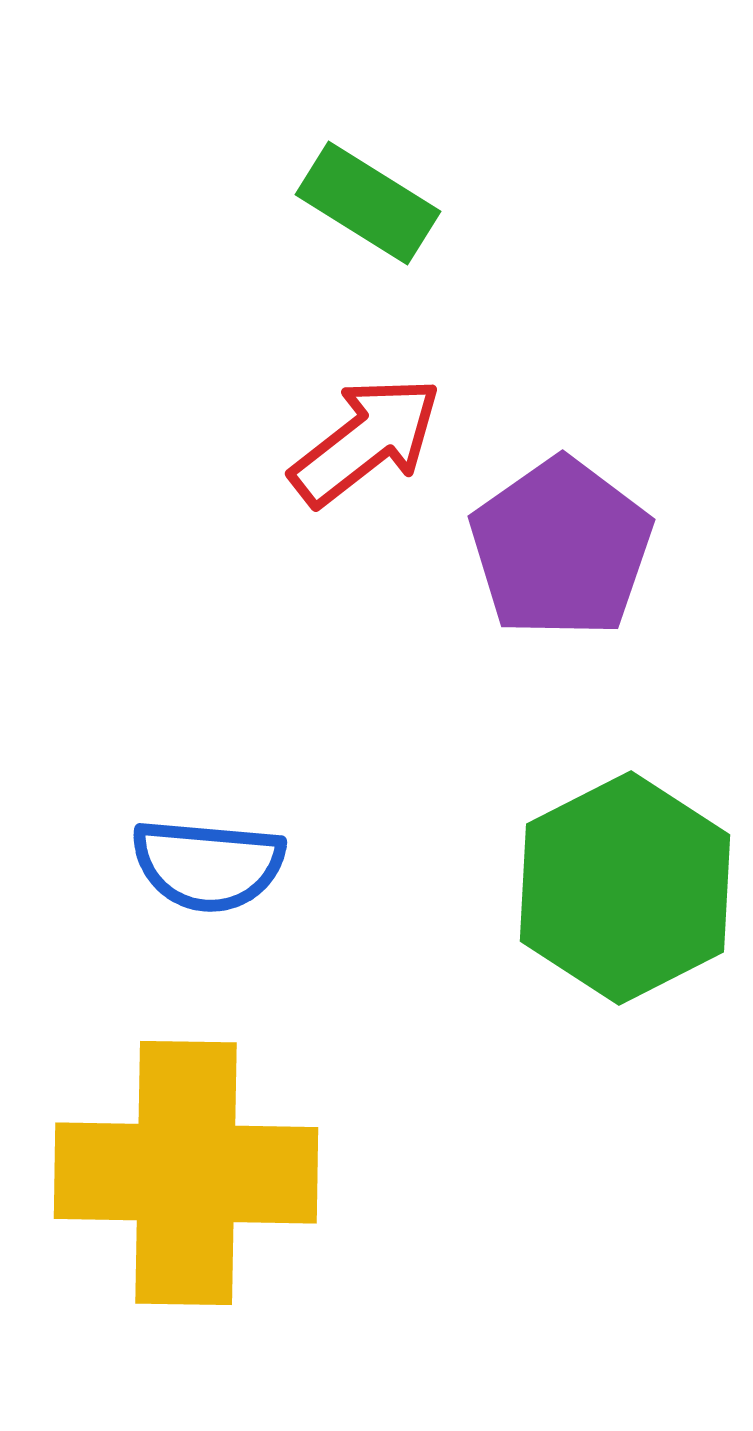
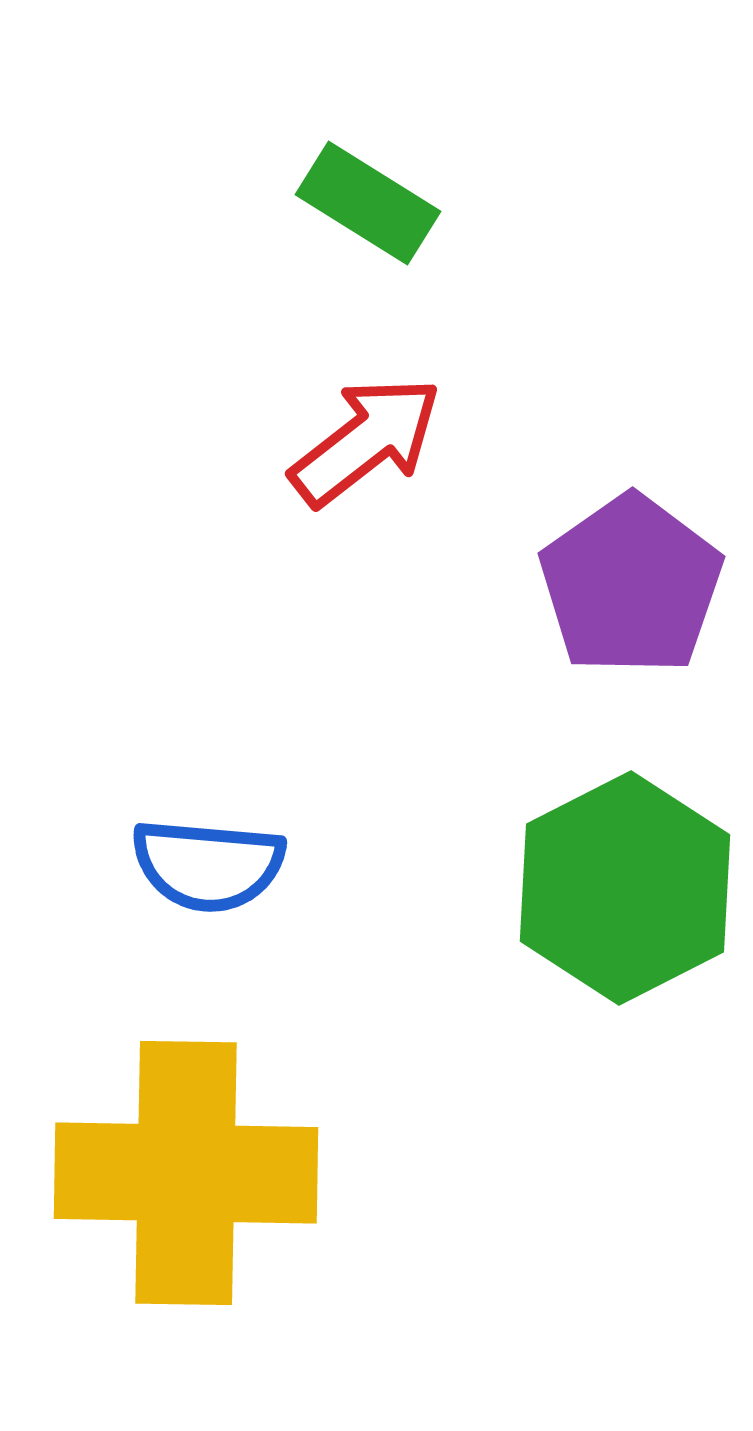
purple pentagon: moved 70 px right, 37 px down
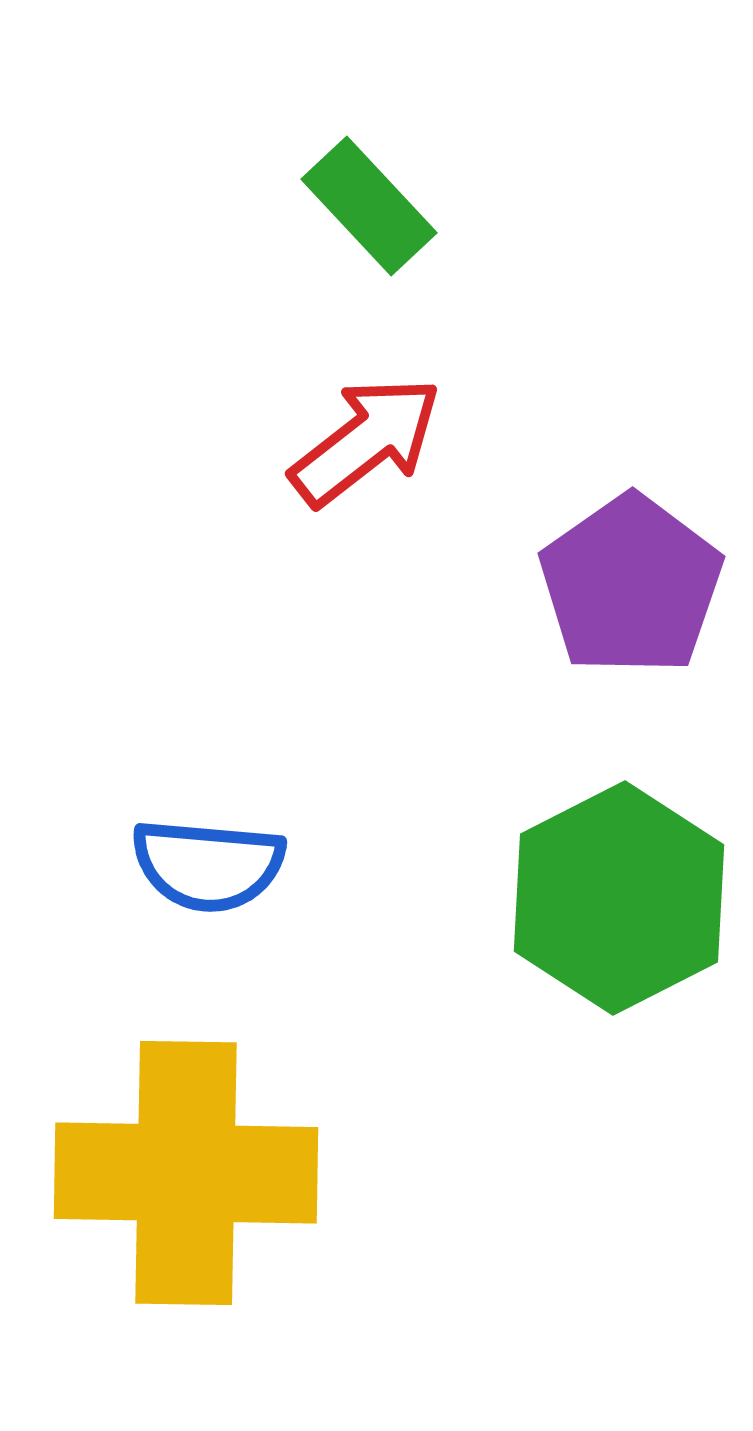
green rectangle: moved 1 px right, 3 px down; rotated 15 degrees clockwise
green hexagon: moved 6 px left, 10 px down
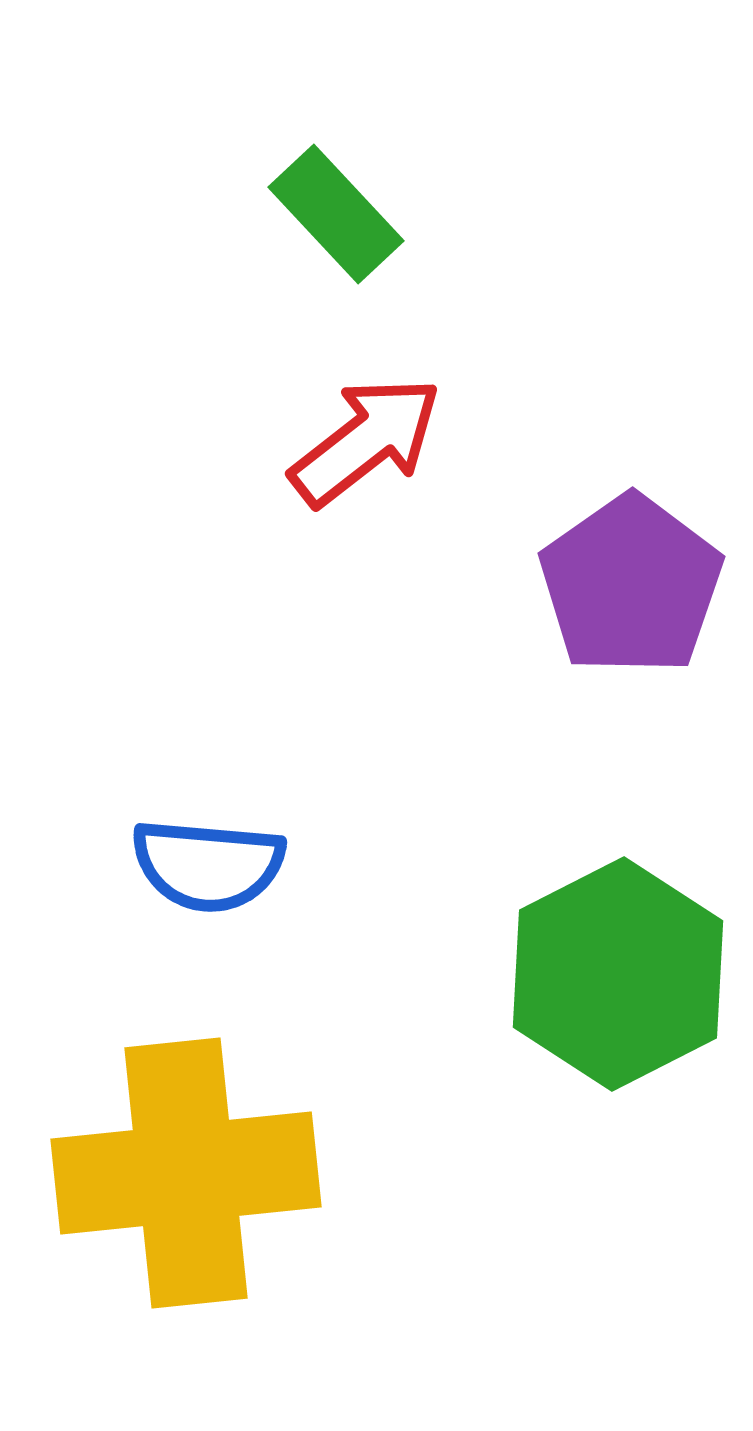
green rectangle: moved 33 px left, 8 px down
green hexagon: moved 1 px left, 76 px down
yellow cross: rotated 7 degrees counterclockwise
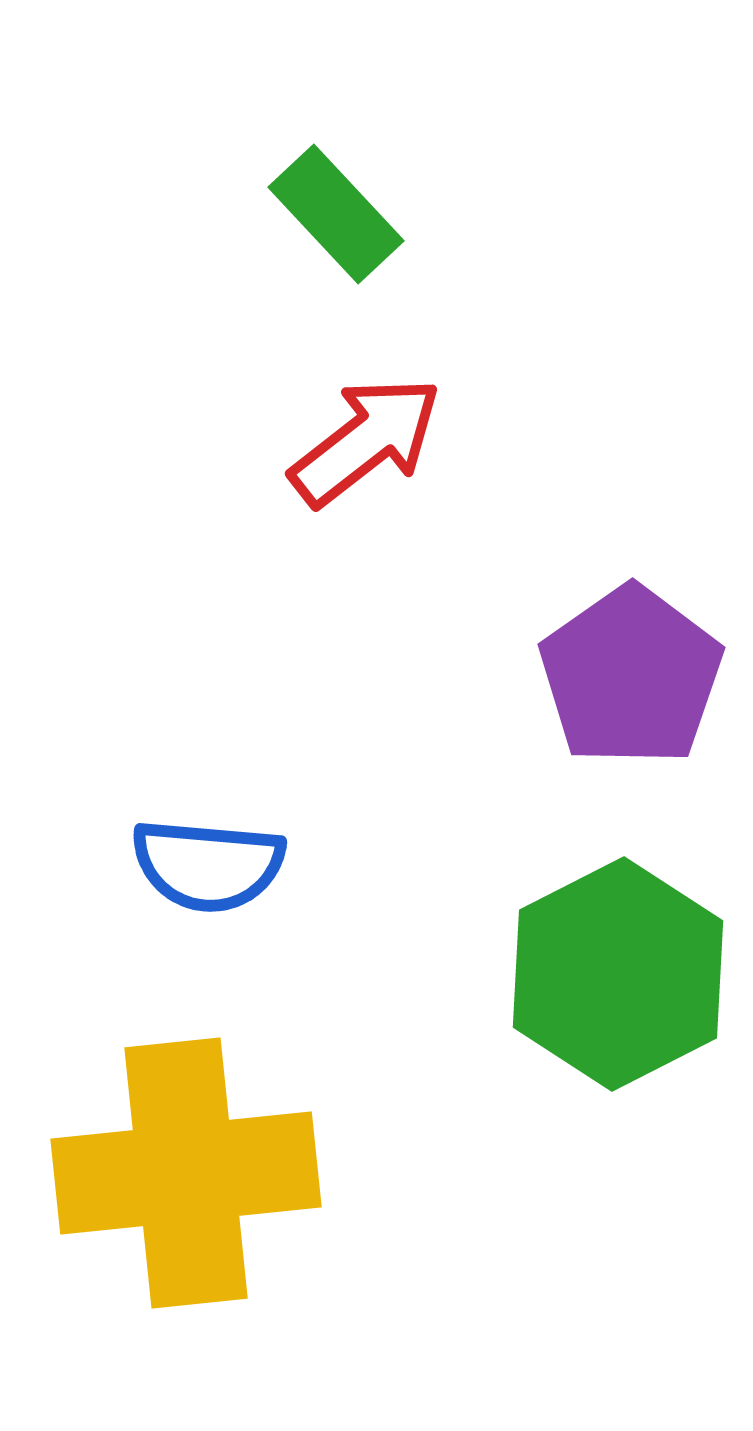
purple pentagon: moved 91 px down
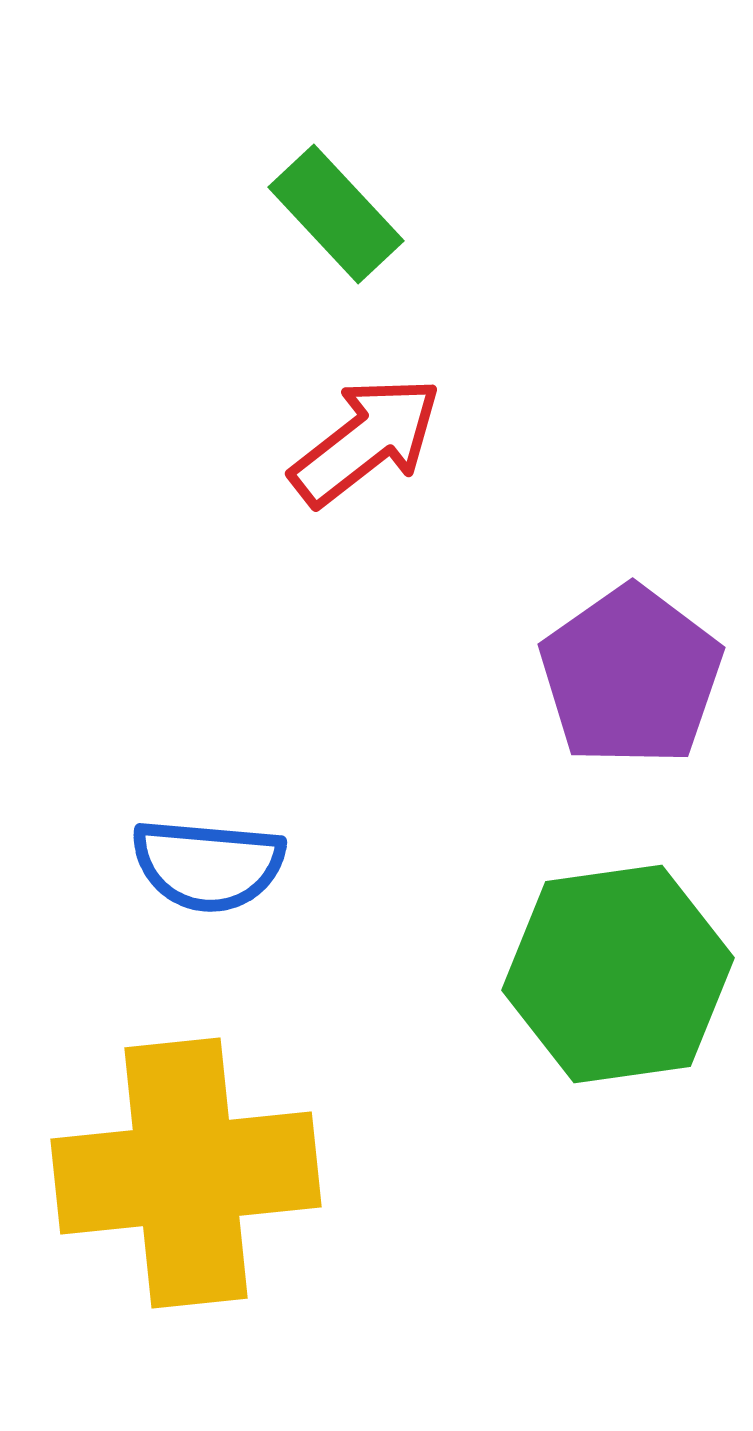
green hexagon: rotated 19 degrees clockwise
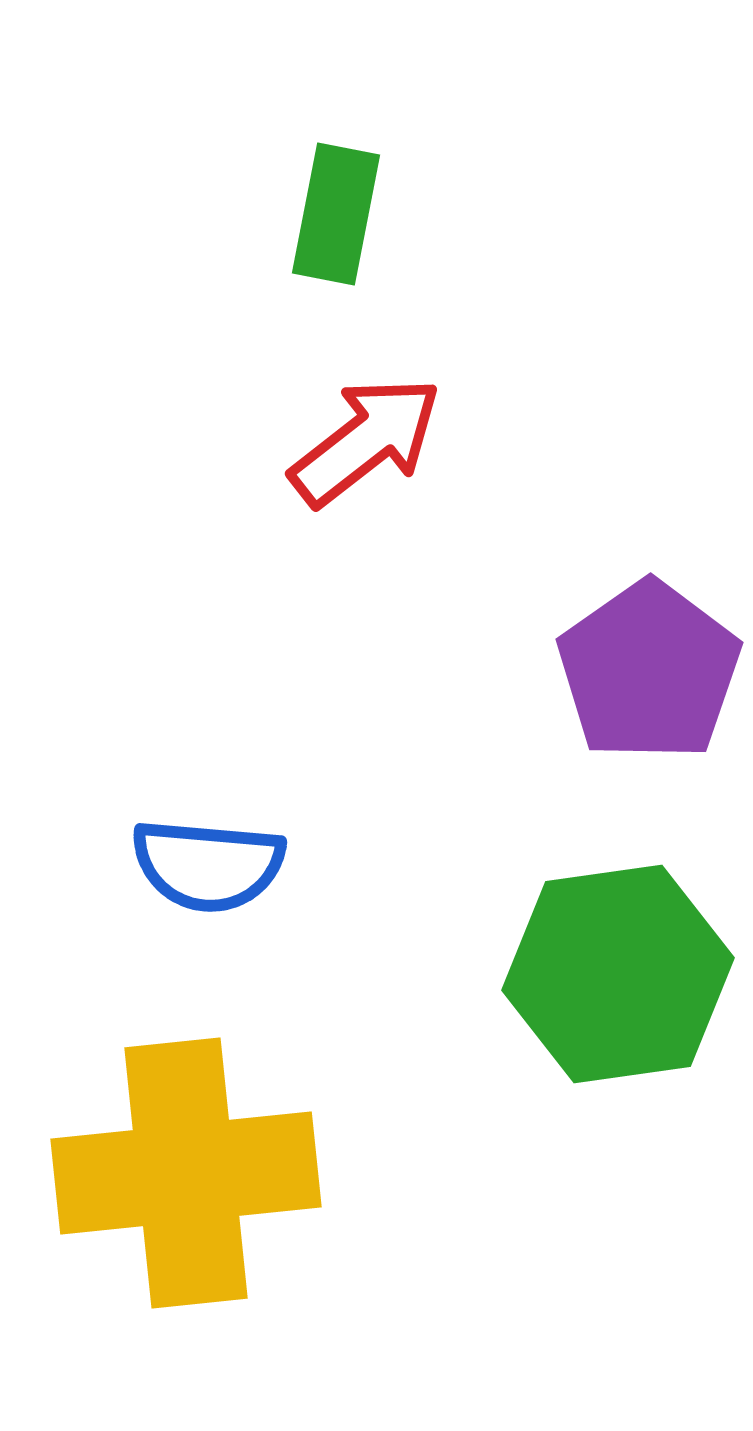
green rectangle: rotated 54 degrees clockwise
purple pentagon: moved 18 px right, 5 px up
